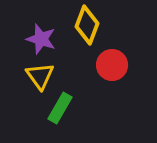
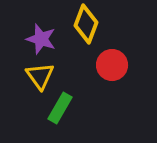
yellow diamond: moved 1 px left, 1 px up
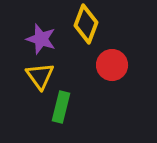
green rectangle: moved 1 px right, 1 px up; rotated 16 degrees counterclockwise
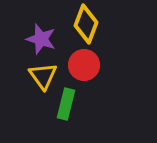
red circle: moved 28 px left
yellow triangle: moved 3 px right
green rectangle: moved 5 px right, 3 px up
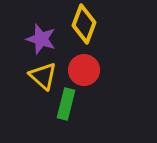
yellow diamond: moved 2 px left
red circle: moved 5 px down
yellow triangle: rotated 12 degrees counterclockwise
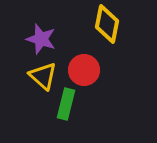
yellow diamond: moved 23 px right; rotated 9 degrees counterclockwise
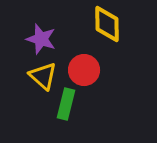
yellow diamond: rotated 12 degrees counterclockwise
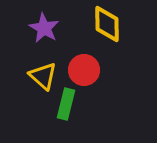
purple star: moved 3 px right, 11 px up; rotated 12 degrees clockwise
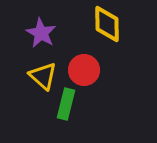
purple star: moved 3 px left, 5 px down
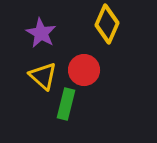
yellow diamond: rotated 24 degrees clockwise
